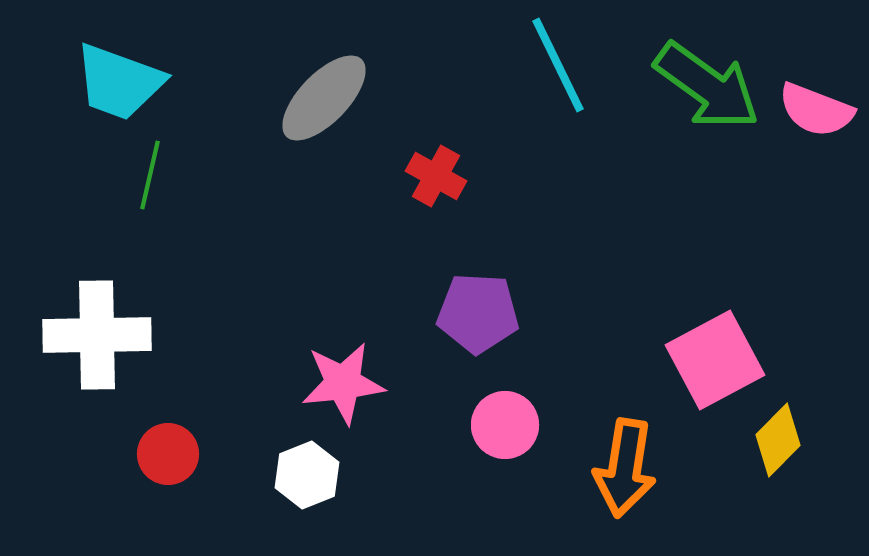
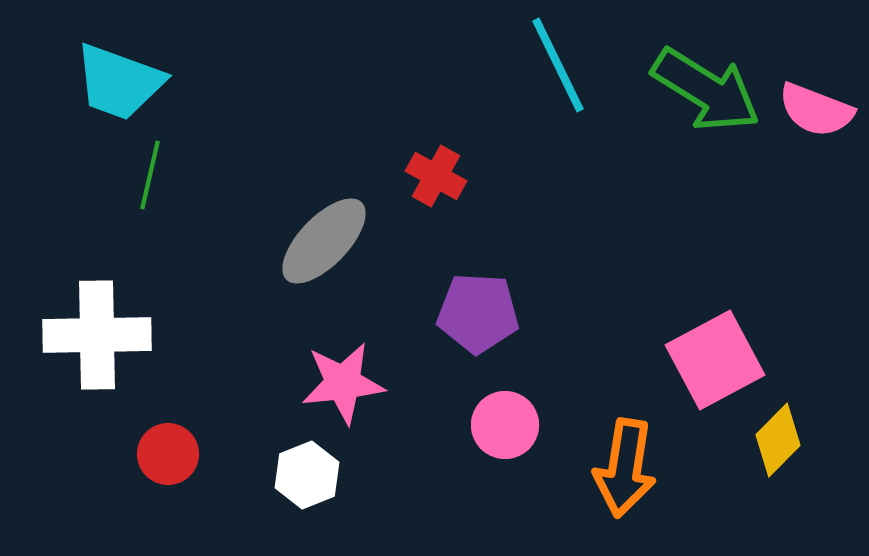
green arrow: moved 1 px left, 4 px down; rotated 4 degrees counterclockwise
gray ellipse: moved 143 px down
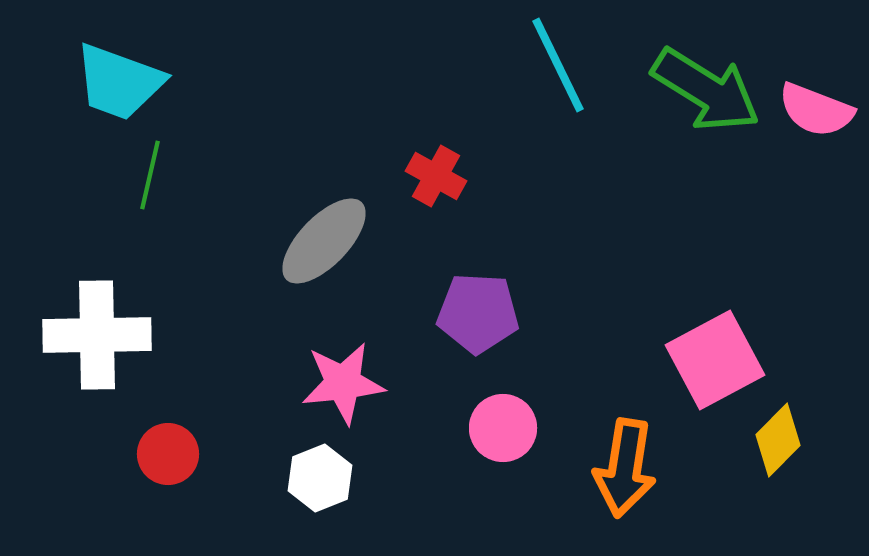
pink circle: moved 2 px left, 3 px down
white hexagon: moved 13 px right, 3 px down
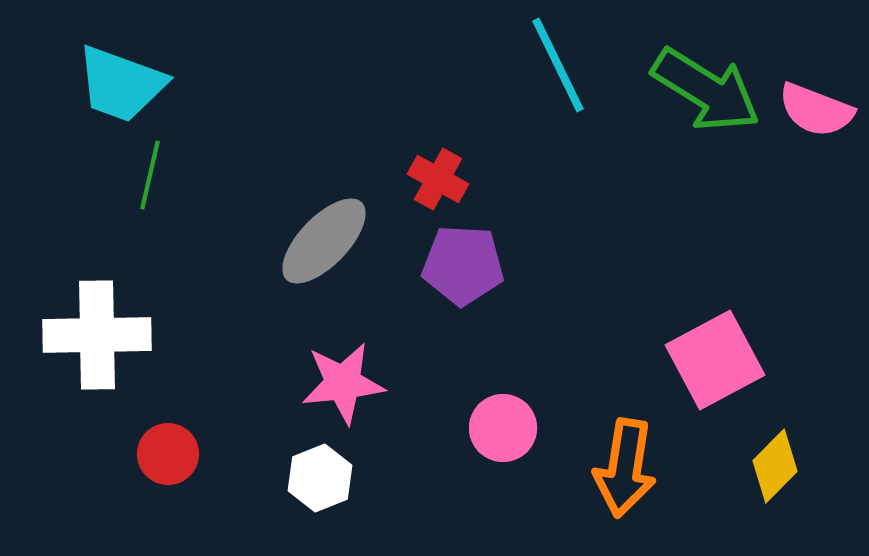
cyan trapezoid: moved 2 px right, 2 px down
red cross: moved 2 px right, 3 px down
purple pentagon: moved 15 px left, 48 px up
yellow diamond: moved 3 px left, 26 px down
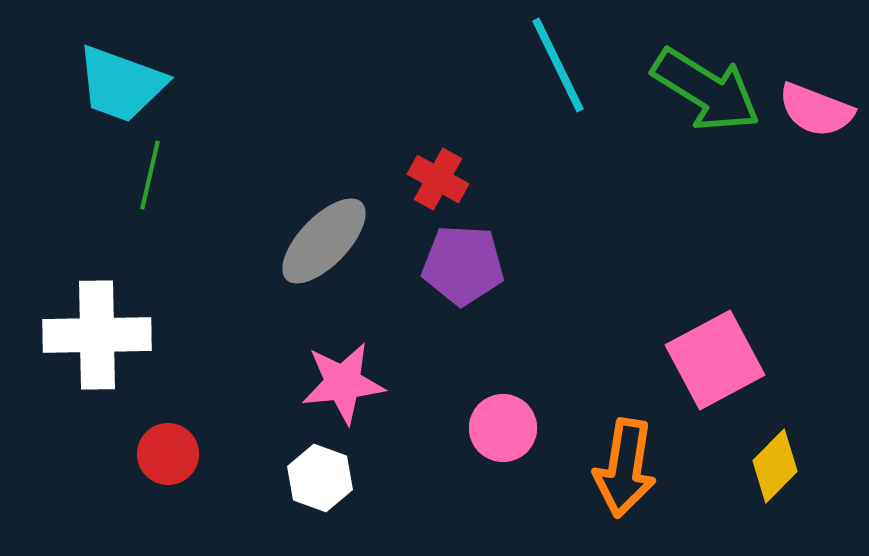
white hexagon: rotated 18 degrees counterclockwise
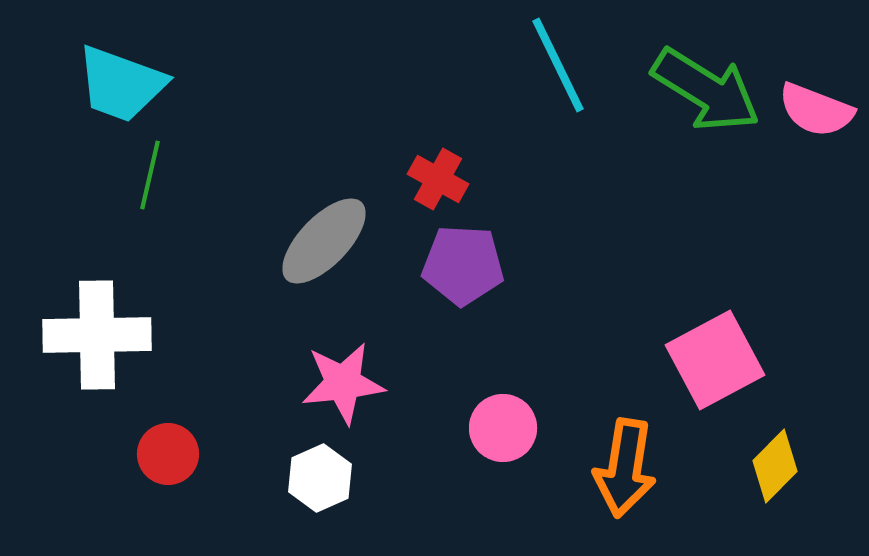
white hexagon: rotated 16 degrees clockwise
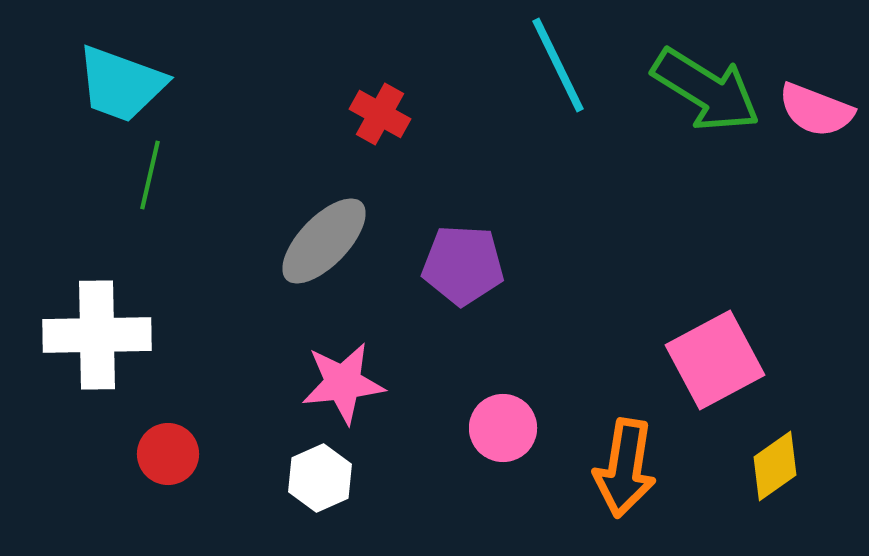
red cross: moved 58 px left, 65 px up
yellow diamond: rotated 10 degrees clockwise
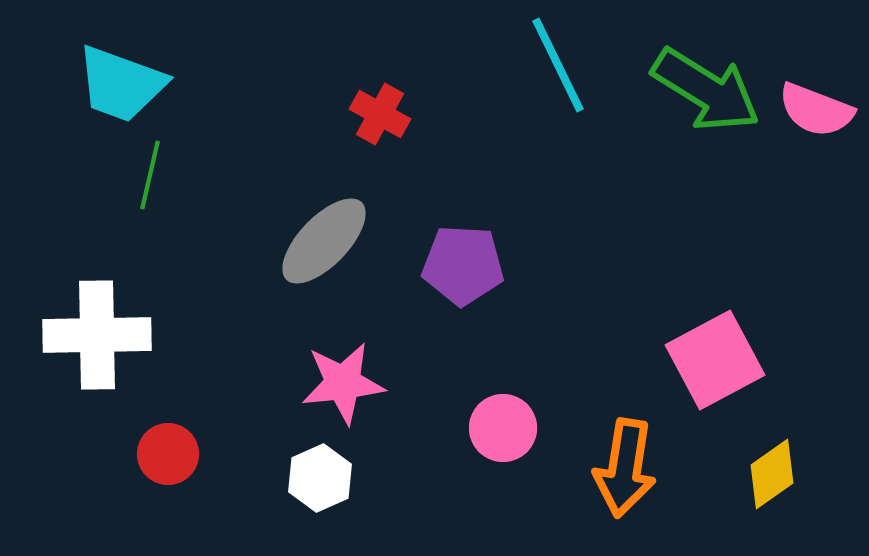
yellow diamond: moved 3 px left, 8 px down
